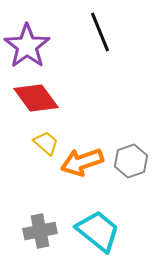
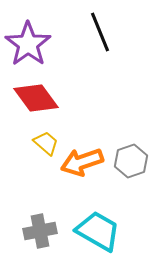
purple star: moved 1 px right, 2 px up
cyan trapezoid: rotated 9 degrees counterclockwise
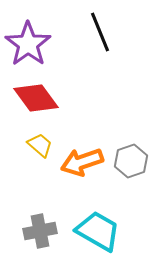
yellow trapezoid: moved 6 px left, 2 px down
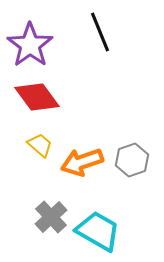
purple star: moved 2 px right, 1 px down
red diamond: moved 1 px right, 1 px up
gray hexagon: moved 1 px right, 1 px up
gray cross: moved 11 px right, 14 px up; rotated 32 degrees counterclockwise
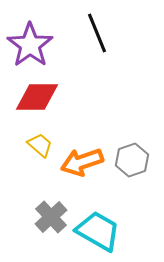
black line: moved 3 px left, 1 px down
red diamond: rotated 54 degrees counterclockwise
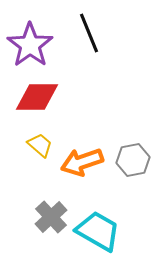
black line: moved 8 px left
gray hexagon: moved 1 px right; rotated 8 degrees clockwise
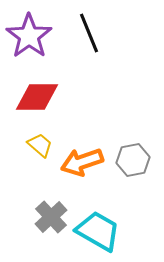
purple star: moved 1 px left, 9 px up
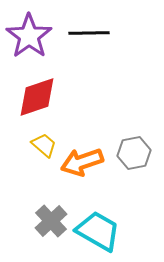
black line: rotated 69 degrees counterclockwise
red diamond: rotated 18 degrees counterclockwise
yellow trapezoid: moved 4 px right
gray hexagon: moved 1 px right, 7 px up
gray cross: moved 4 px down
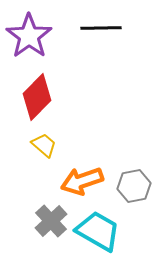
black line: moved 12 px right, 5 px up
red diamond: rotated 27 degrees counterclockwise
gray hexagon: moved 33 px down
orange arrow: moved 19 px down
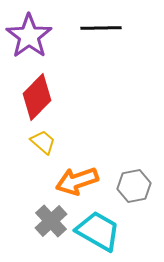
yellow trapezoid: moved 1 px left, 3 px up
orange arrow: moved 5 px left
